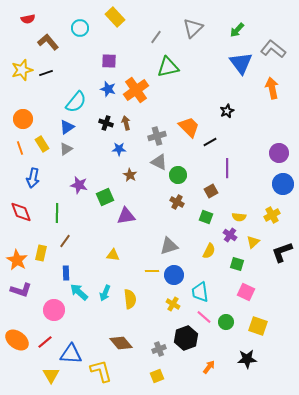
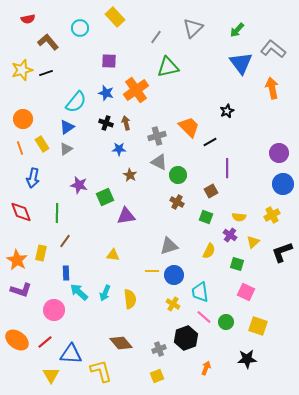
blue star at (108, 89): moved 2 px left, 4 px down
orange arrow at (209, 367): moved 3 px left, 1 px down; rotated 16 degrees counterclockwise
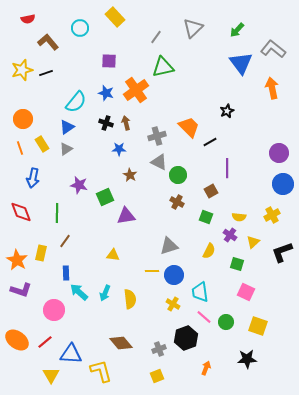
green triangle at (168, 67): moved 5 px left
